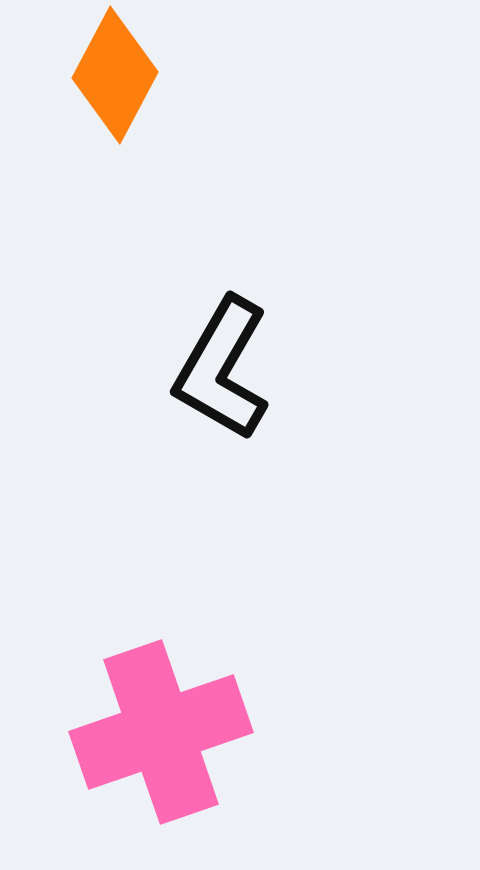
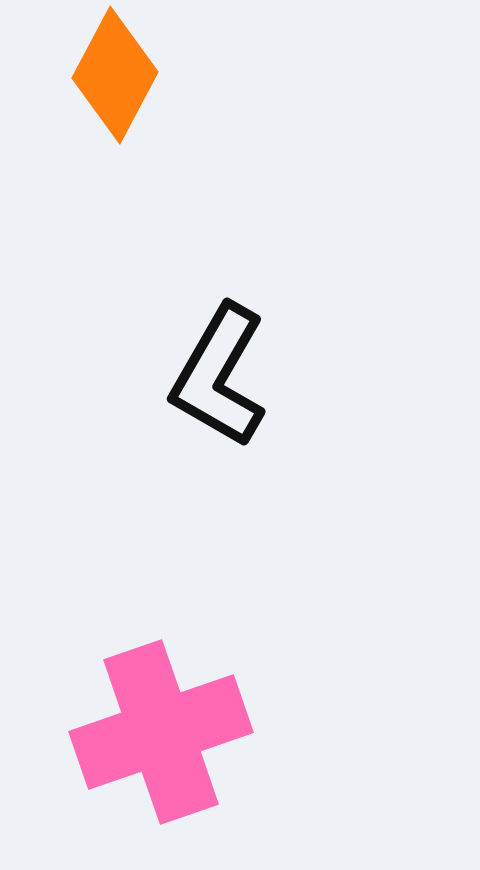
black L-shape: moved 3 px left, 7 px down
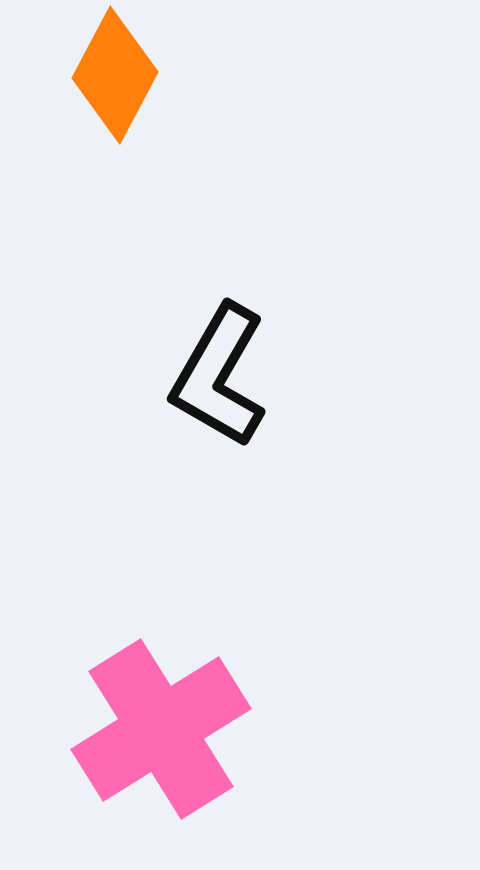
pink cross: moved 3 px up; rotated 13 degrees counterclockwise
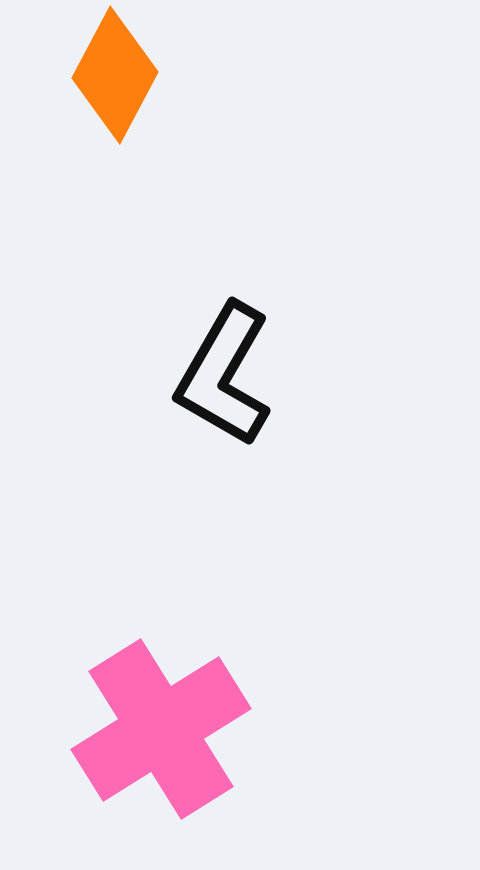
black L-shape: moved 5 px right, 1 px up
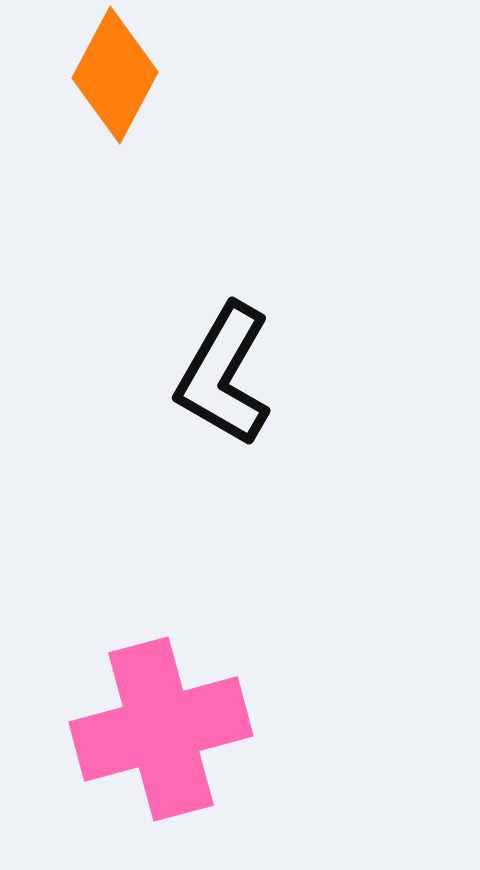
pink cross: rotated 17 degrees clockwise
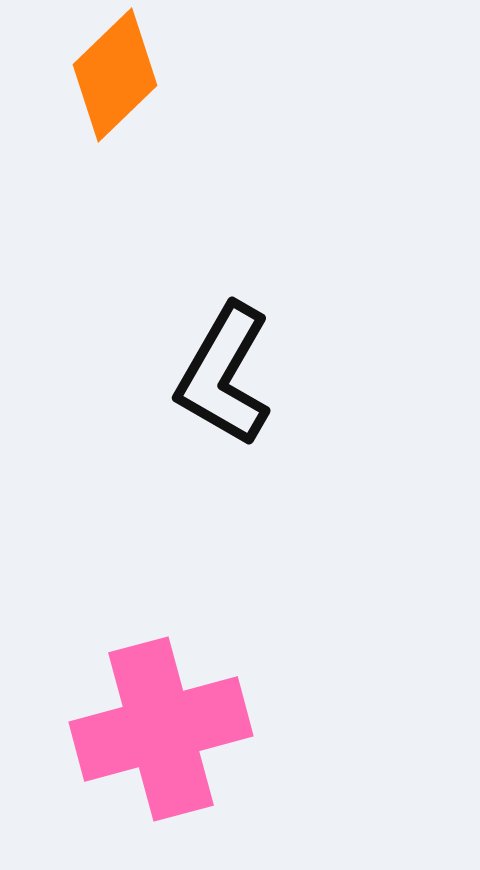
orange diamond: rotated 18 degrees clockwise
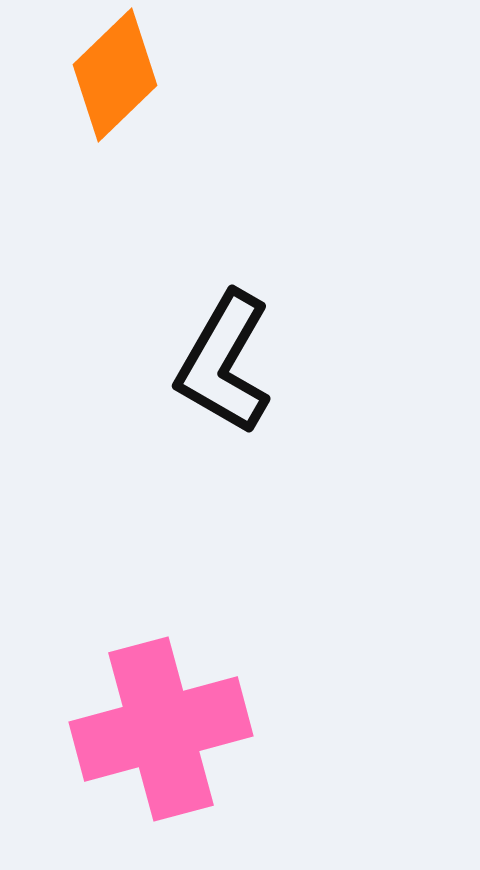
black L-shape: moved 12 px up
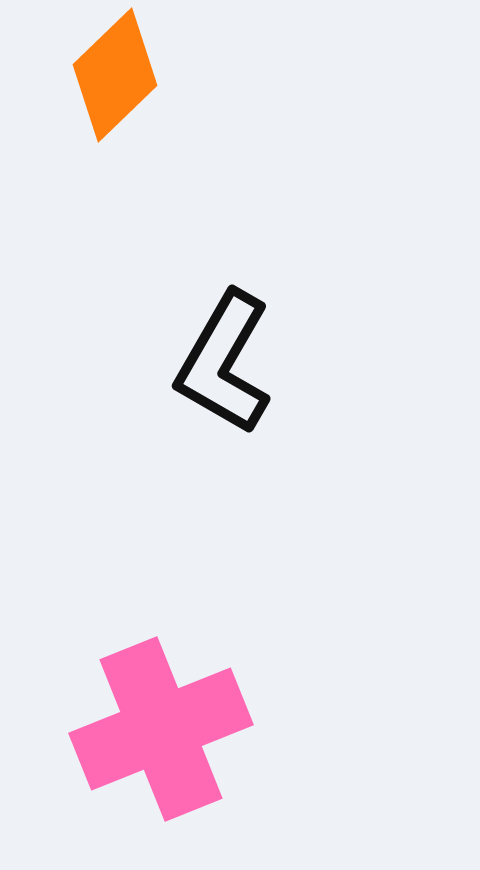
pink cross: rotated 7 degrees counterclockwise
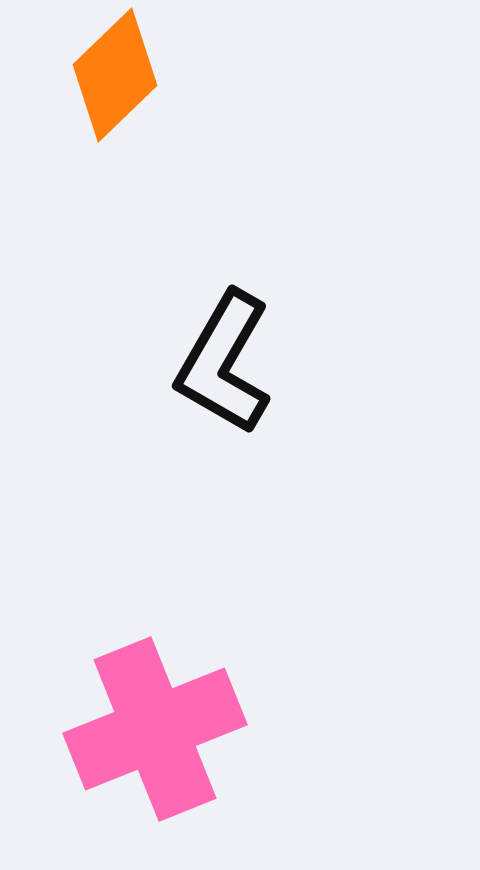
pink cross: moved 6 px left
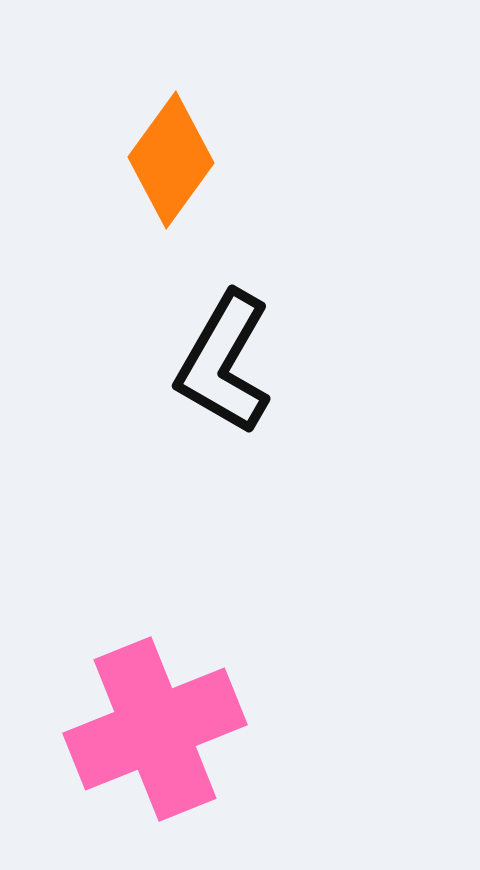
orange diamond: moved 56 px right, 85 px down; rotated 10 degrees counterclockwise
